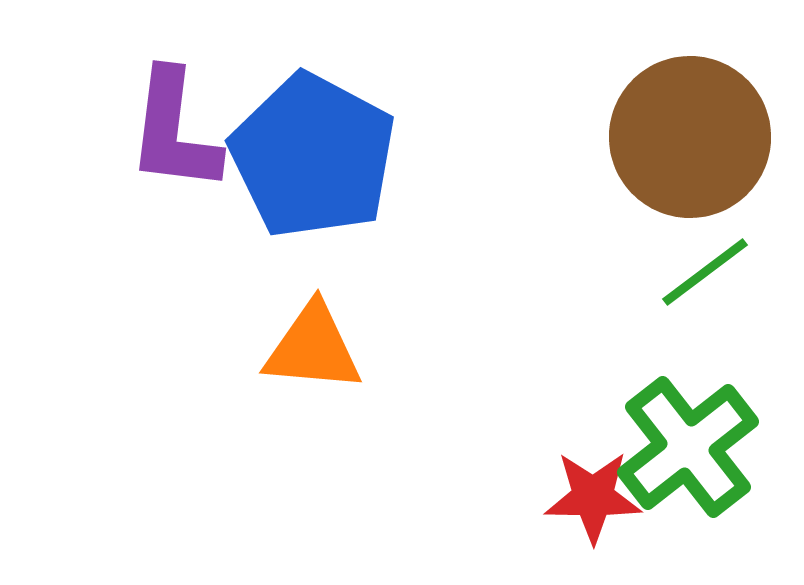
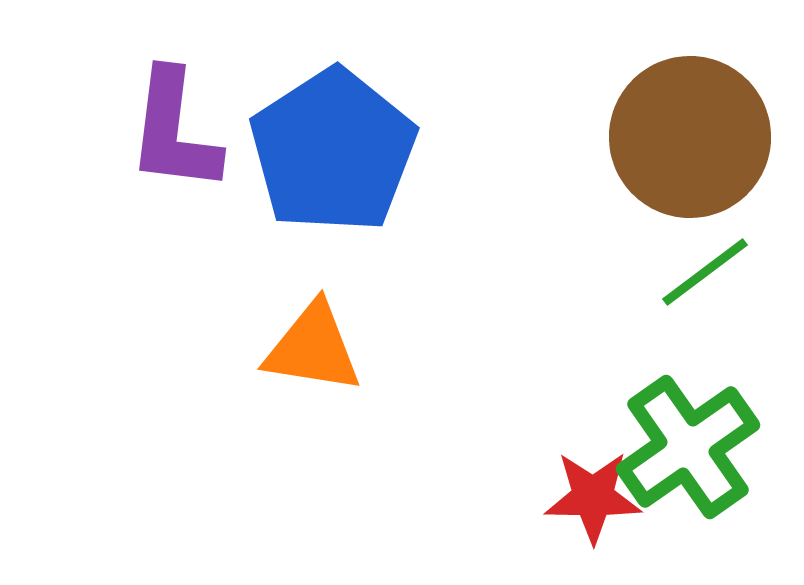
blue pentagon: moved 20 px right, 5 px up; rotated 11 degrees clockwise
orange triangle: rotated 4 degrees clockwise
green cross: rotated 3 degrees clockwise
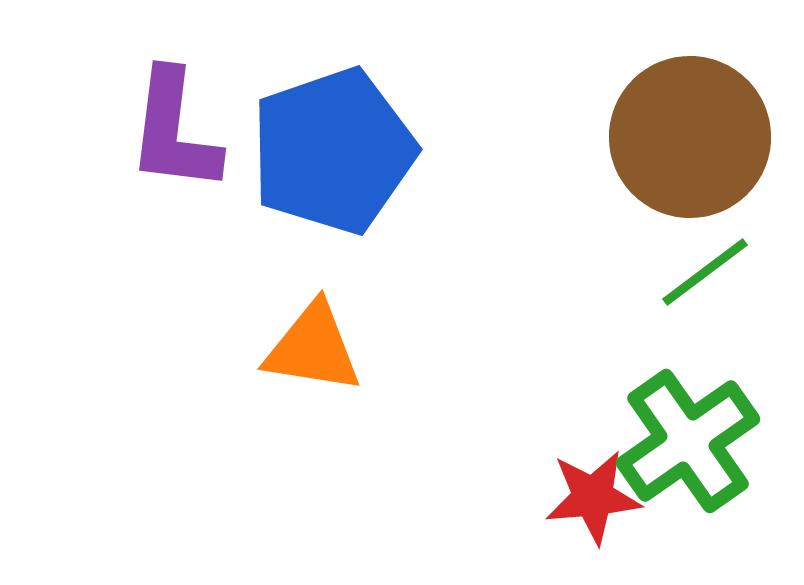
blue pentagon: rotated 14 degrees clockwise
green cross: moved 6 px up
red star: rotated 6 degrees counterclockwise
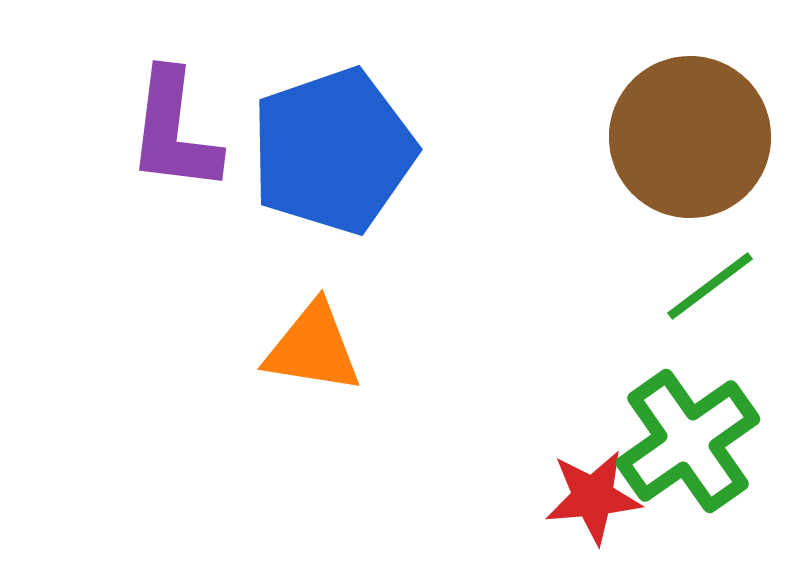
green line: moved 5 px right, 14 px down
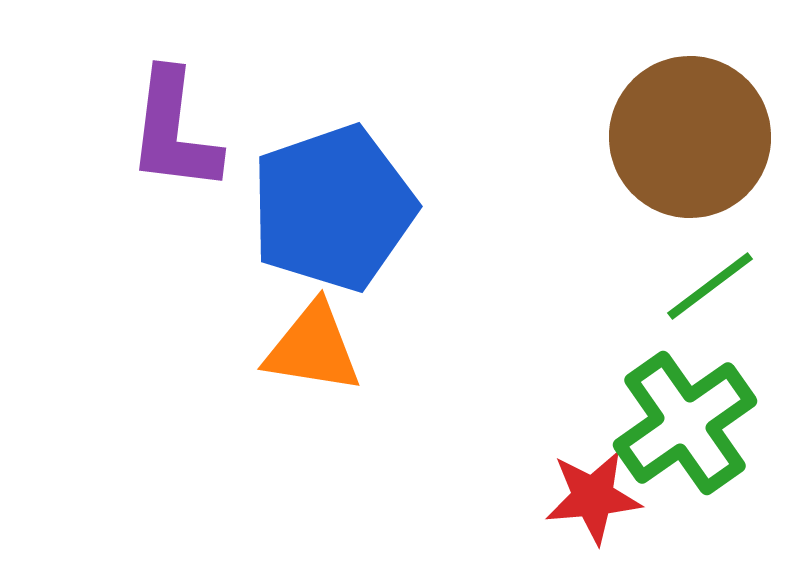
blue pentagon: moved 57 px down
green cross: moved 3 px left, 18 px up
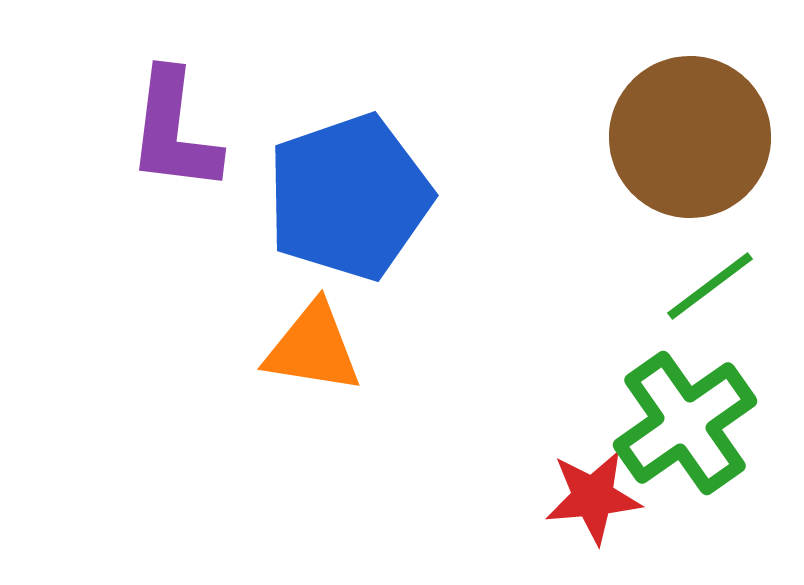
blue pentagon: moved 16 px right, 11 px up
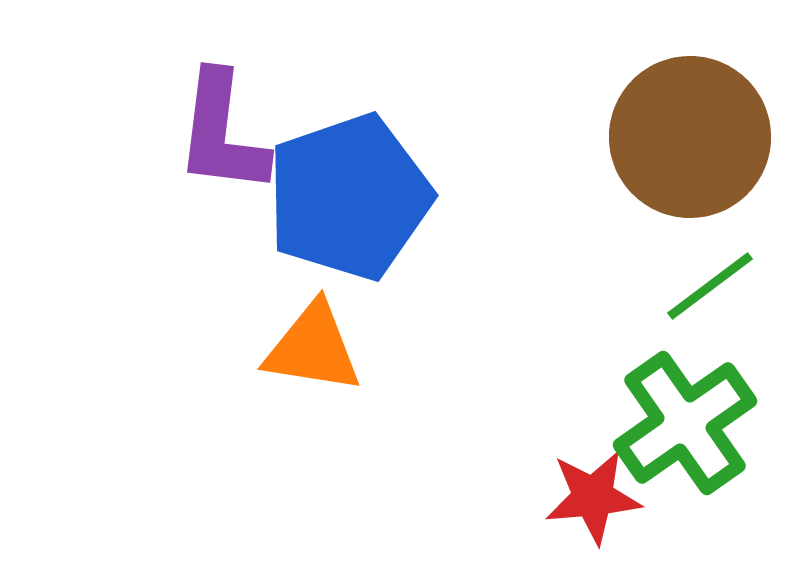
purple L-shape: moved 48 px right, 2 px down
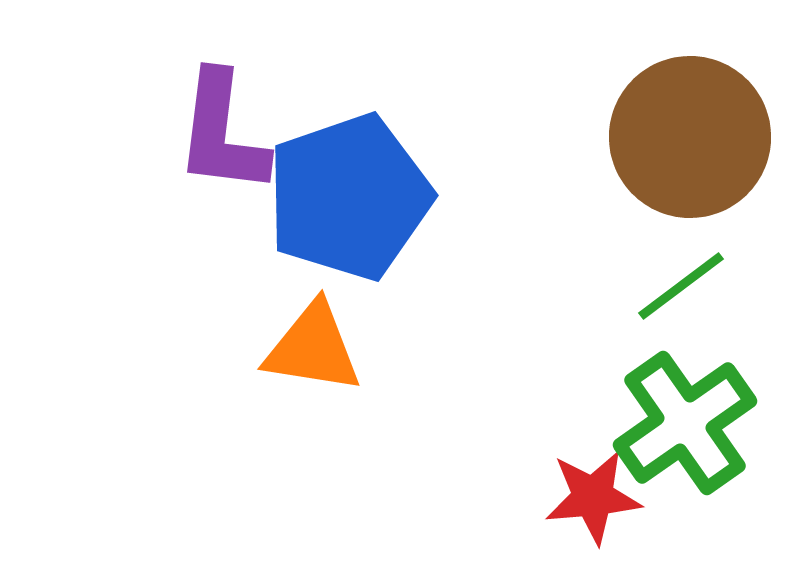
green line: moved 29 px left
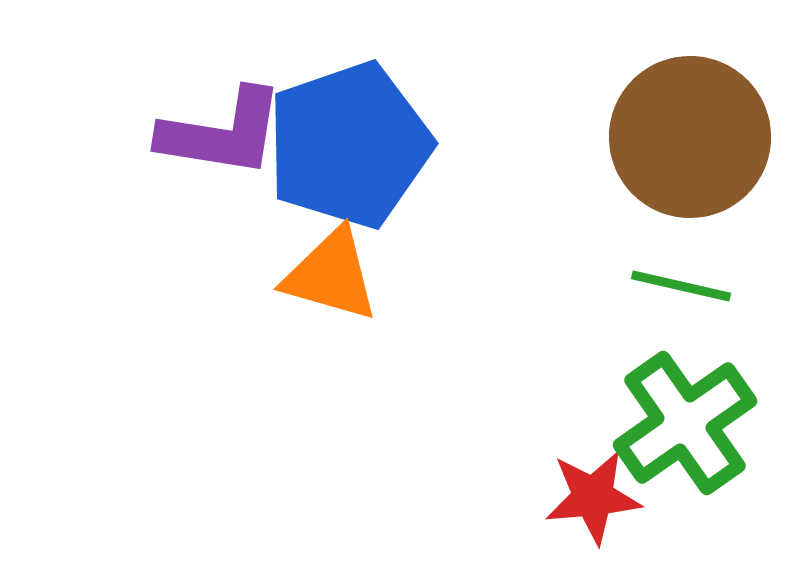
purple L-shape: rotated 88 degrees counterclockwise
blue pentagon: moved 52 px up
green line: rotated 50 degrees clockwise
orange triangle: moved 18 px right, 73 px up; rotated 7 degrees clockwise
